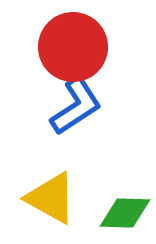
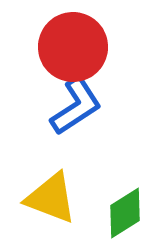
yellow triangle: rotated 8 degrees counterclockwise
green diamond: rotated 34 degrees counterclockwise
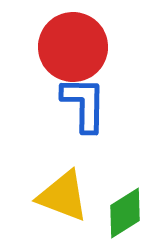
blue L-shape: moved 8 px right, 2 px up; rotated 56 degrees counterclockwise
yellow triangle: moved 12 px right, 2 px up
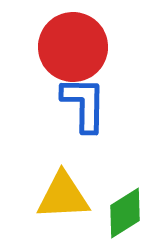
yellow triangle: rotated 24 degrees counterclockwise
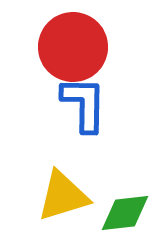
yellow triangle: rotated 14 degrees counterclockwise
green diamond: rotated 26 degrees clockwise
